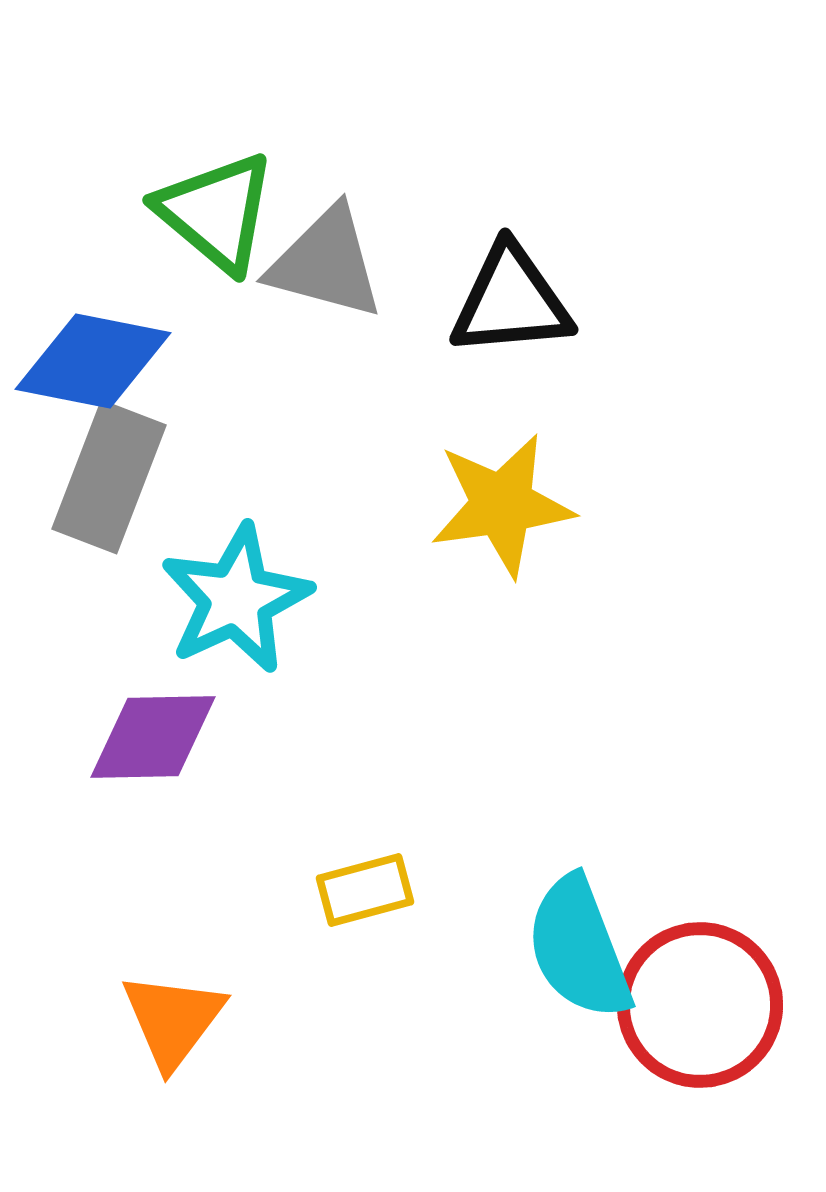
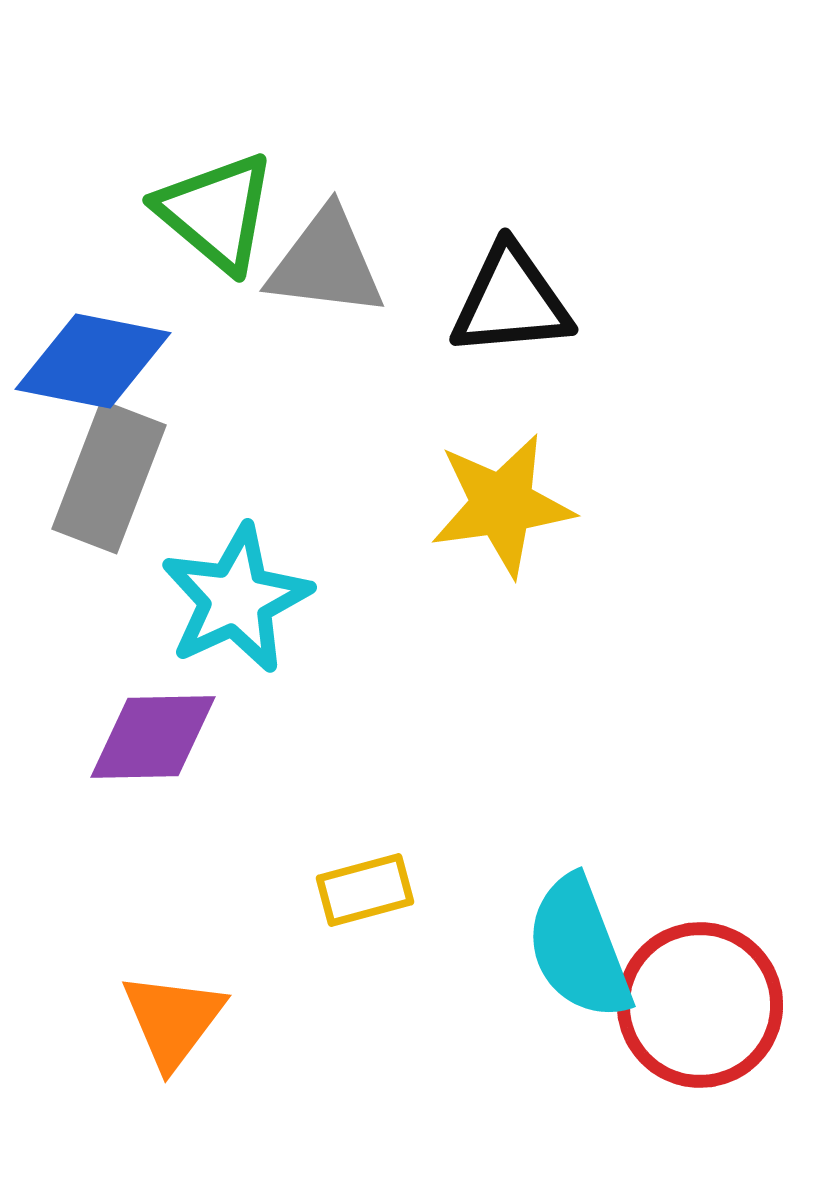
gray triangle: rotated 8 degrees counterclockwise
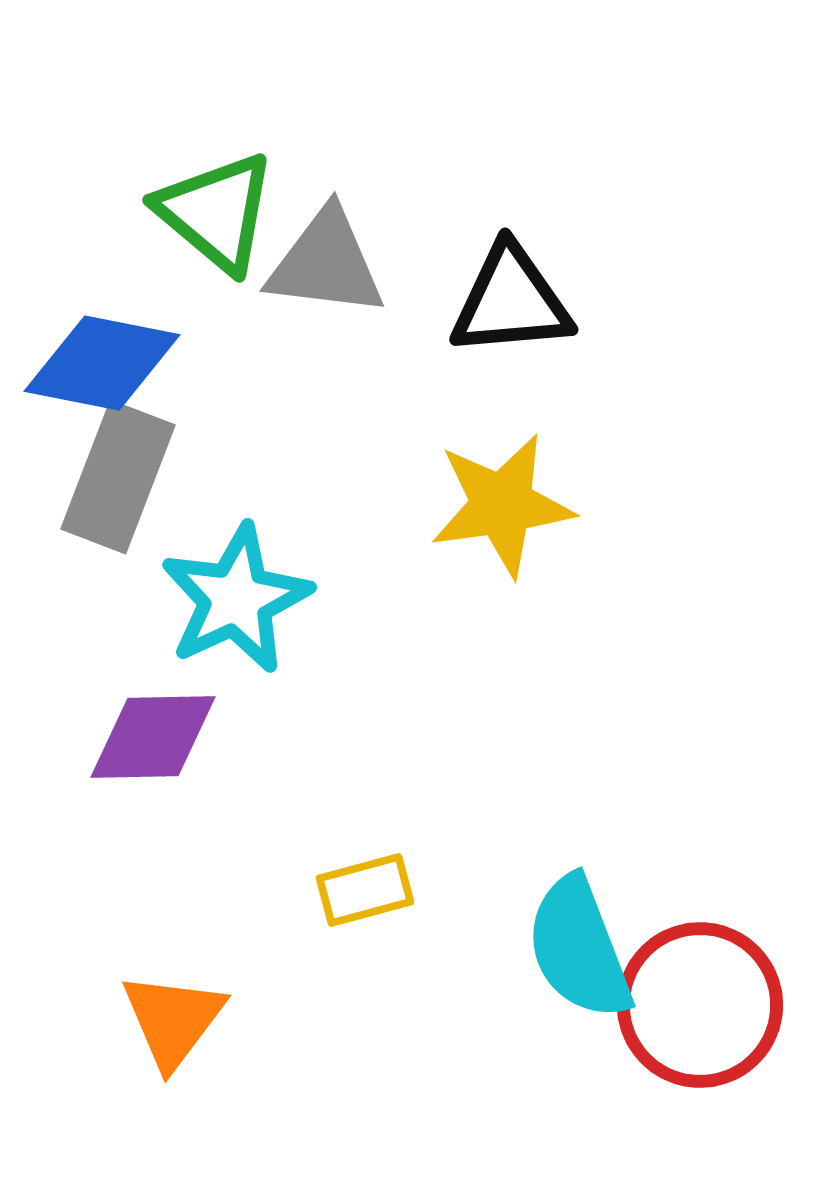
blue diamond: moved 9 px right, 2 px down
gray rectangle: moved 9 px right
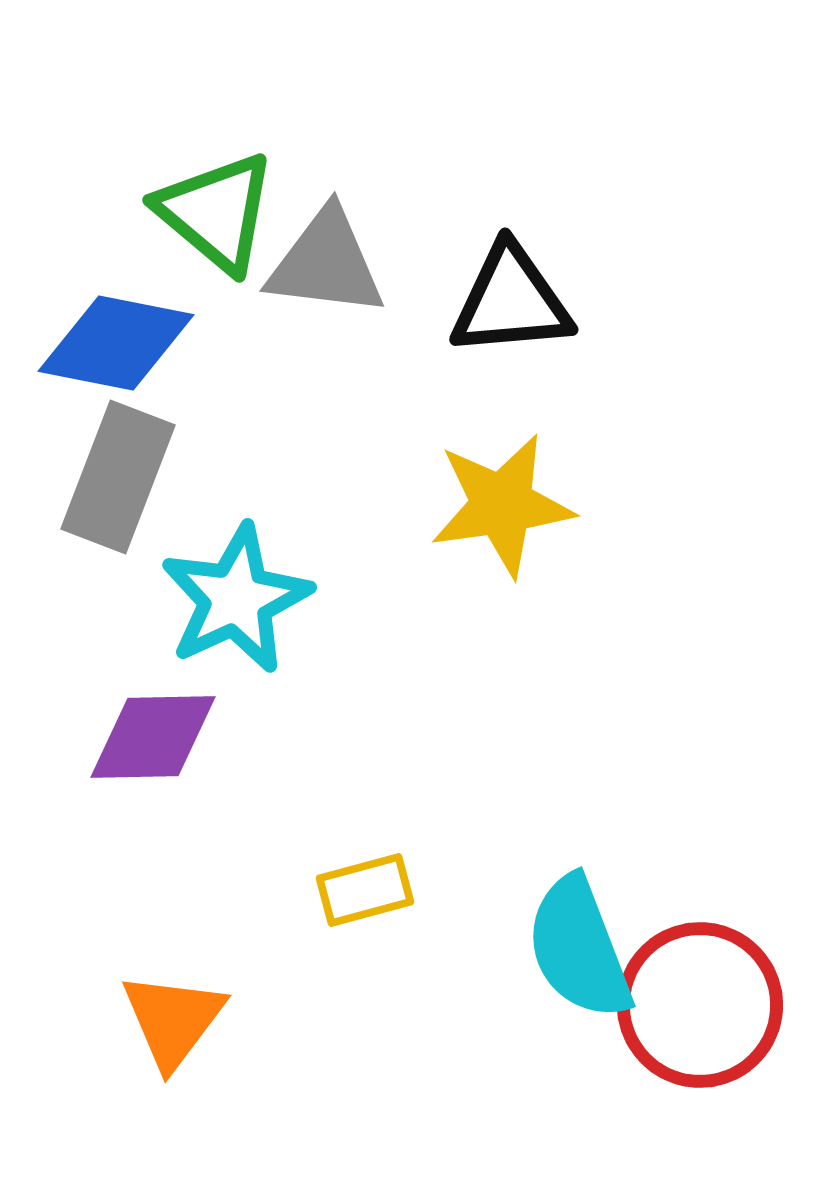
blue diamond: moved 14 px right, 20 px up
